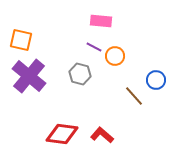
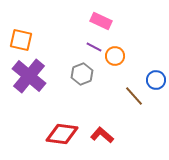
pink rectangle: rotated 20 degrees clockwise
gray hexagon: moved 2 px right; rotated 25 degrees clockwise
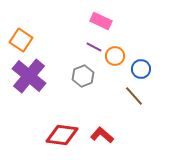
orange square: rotated 20 degrees clockwise
gray hexagon: moved 1 px right, 2 px down
blue circle: moved 15 px left, 11 px up
red diamond: moved 1 px down
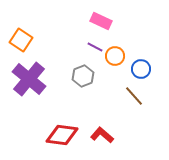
purple line: moved 1 px right
purple cross: moved 3 px down
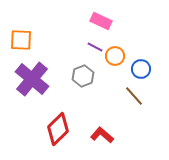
orange square: rotated 30 degrees counterclockwise
purple cross: moved 3 px right
red diamond: moved 4 px left, 6 px up; rotated 52 degrees counterclockwise
